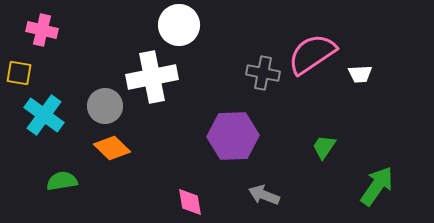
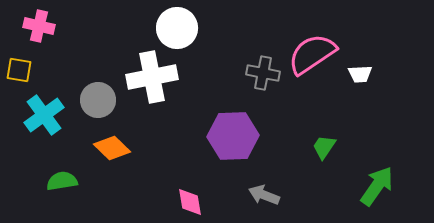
white circle: moved 2 px left, 3 px down
pink cross: moved 3 px left, 4 px up
yellow square: moved 3 px up
gray circle: moved 7 px left, 6 px up
cyan cross: rotated 18 degrees clockwise
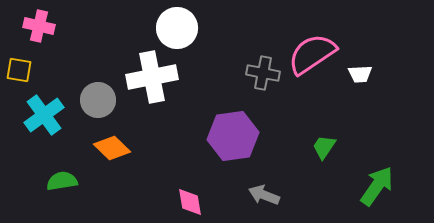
purple hexagon: rotated 6 degrees counterclockwise
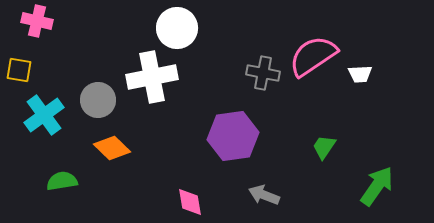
pink cross: moved 2 px left, 5 px up
pink semicircle: moved 1 px right, 2 px down
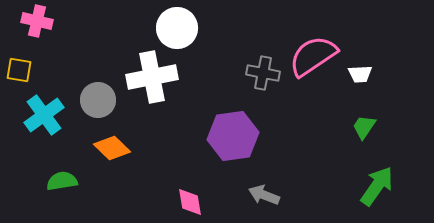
green trapezoid: moved 40 px right, 20 px up
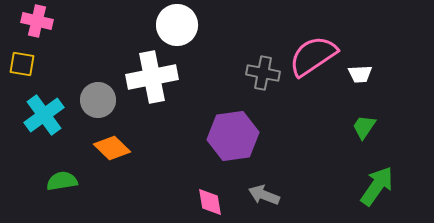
white circle: moved 3 px up
yellow square: moved 3 px right, 6 px up
pink diamond: moved 20 px right
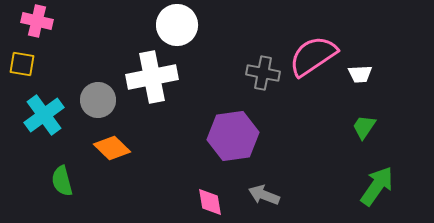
green semicircle: rotated 96 degrees counterclockwise
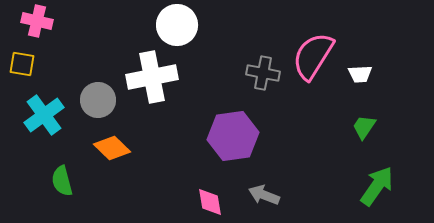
pink semicircle: rotated 24 degrees counterclockwise
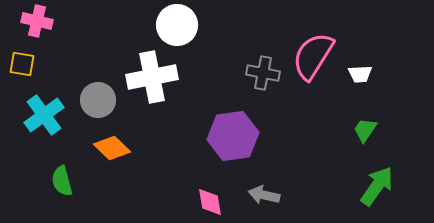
green trapezoid: moved 1 px right, 3 px down
gray arrow: rotated 8 degrees counterclockwise
